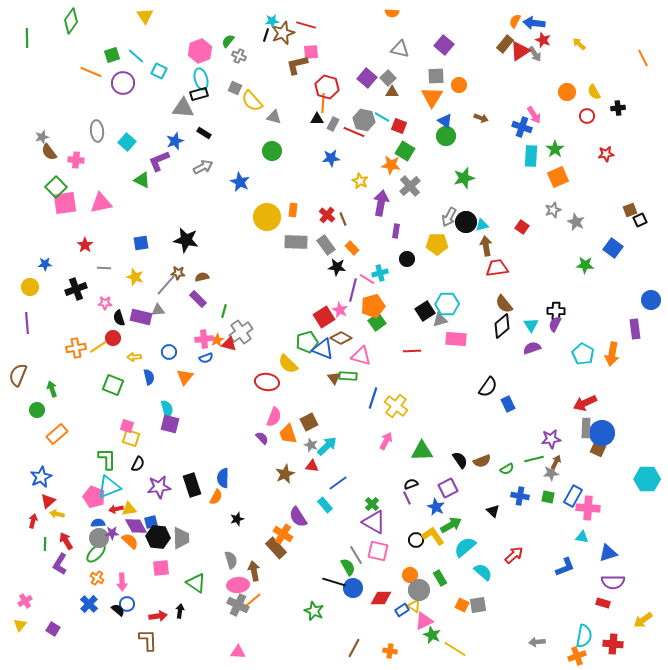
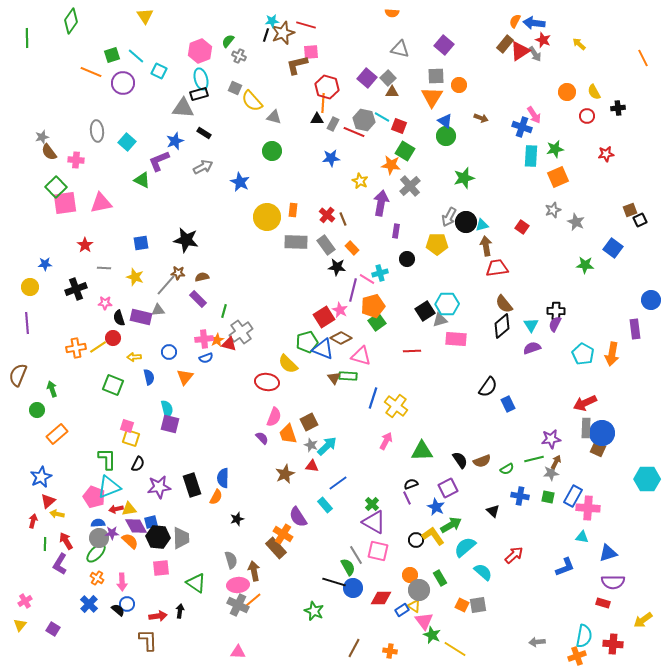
green star at (555, 149): rotated 24 degrees clockwise
pink triangle at (424, 621): rotated 42 degrees counterclockwise
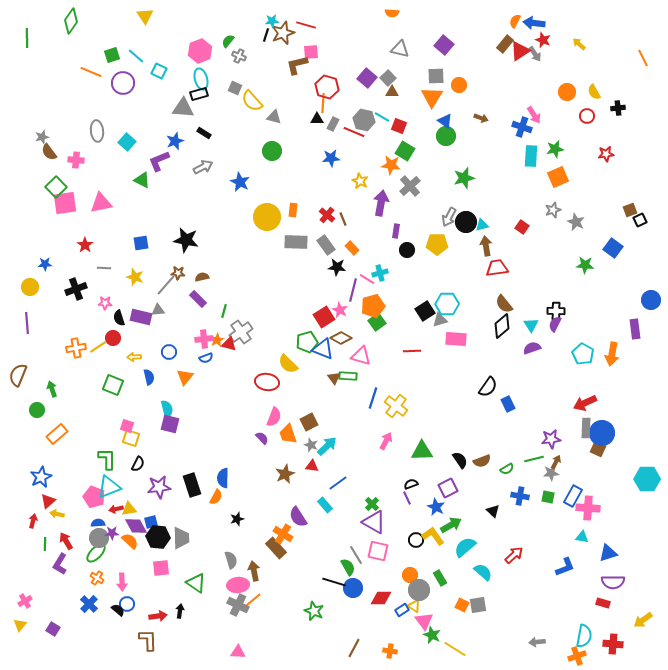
black circle at (407, 259): moved 9 px up
